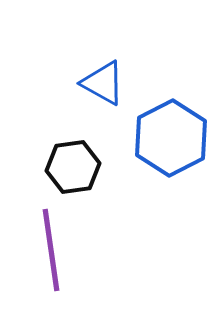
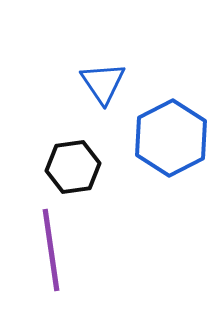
blue triangle: rotated 27 degrees clockwise
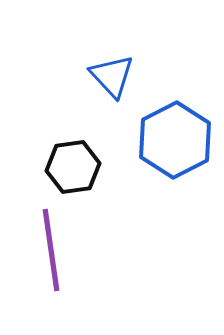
blue triangle: moved 9 px right, 7 px up; rotated 9 degrees counterclockwise
blue hexagon: moved 4 px right, 2 px down
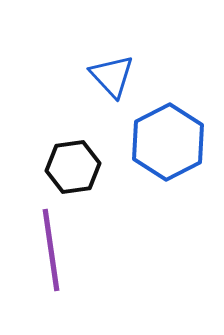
blue hexagon: moved 7 px left, 2 px down
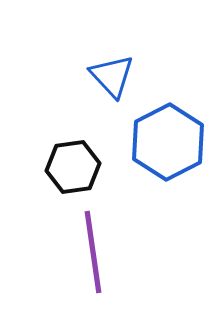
purple line: moved 42 px right, 2 px down
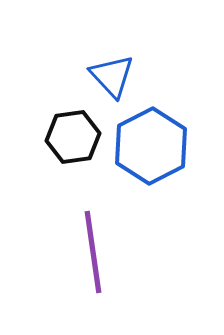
blue hexagon: moved 17 px left, 4 px down
black hexagon: moved 30 px up
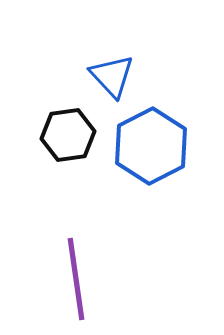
black hexagon: moved 5 px left, 2 px up
purple line: moved 17 px left, 27 px down
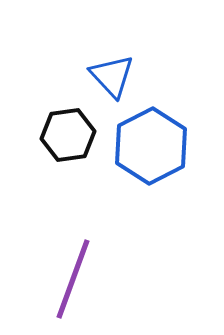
purple line: moved 3 px left; rotated 28 degrees clockwise
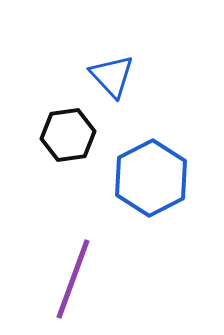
blue hexagon: moved 32 px down
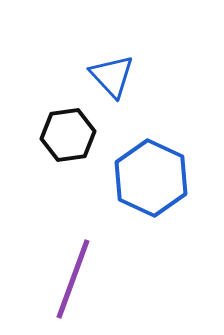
blue hexagon: rotated 8 degrees counterclockwise
